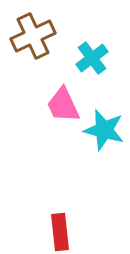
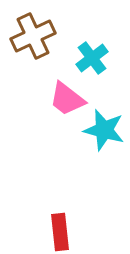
pink trapezoid: moved 4 px right, 6 px up; rotated 27 degrees counterclockwise
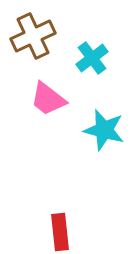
pink trapezoid: moved 19 px left
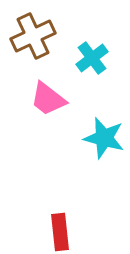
cyan star: moved 8 px down
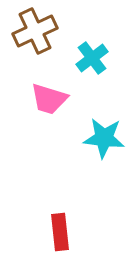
brown cross: moved 2 px right, 5 px up
pink trapezoid: moved 1 px right; rotated 21 degrees counterclockwise
cyan star: rotated 9 degrees counterclockwise
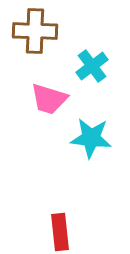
brown cross: rotated 27 degrees clockwise
cyan cross: moved 8 px down
cyan star: moved 13 px left
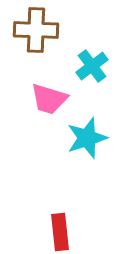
brown cross: moved 1 px right, 1 px up
cyan star: moved 4 px left; rotated 24 degrees counterclockwise
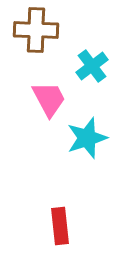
pink trapezoid: rotated 135 degrees counterclockwise
red rectangle: moved 6 px up
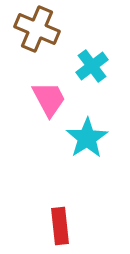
brown cross: moved 1 px right, 1 px up; rotated 21 degrees clockwise
cyan star: rotated 15 degrees counterclockwise
